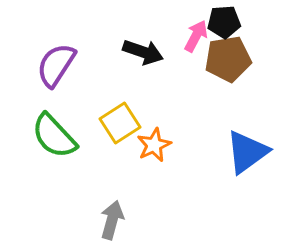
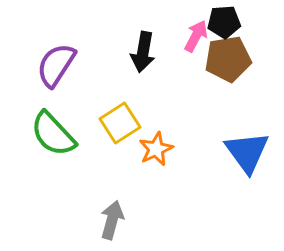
black arrow: rotated 81 degrees clockwise
green semicircle: moved 1 px left, 2 px up
orange star: moved 2 px right, 4 px down
blue triangle: rotated 30 degrees counterclockwise
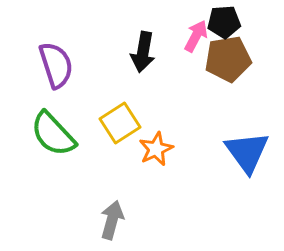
purple semicircle: rotated 129 degrees clockwise
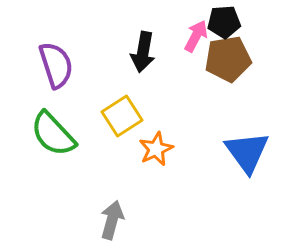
yellow square: moved 2 px right, 7 px up
